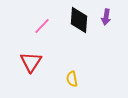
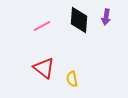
pink line: rotated 18 degrees clockwise
red triangle: moved 13 px right, 6 px down; rotated 25 degrees counterclockwise
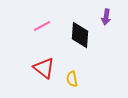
black diamond: moved 1 px right, 15 px down
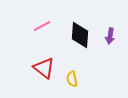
purple arrow: moved 4 px right, 19 px down
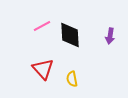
black diamond: moved 10 px left; rotated 8 degrees counterclockwise
red triangle: moved 1 px left, 1 px down; rotated 10 degrees clockwise
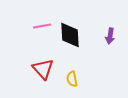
pink line: rotated 18 degrees clockwise
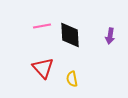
red triangle: moved 1 px up
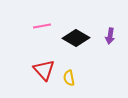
black diamond: moved 6 px right, 3 px down; rotated 56 degrees counterclockwise
red triangle: moved 1 px right, 2 px down
yellow semicircle: moved 3 px left, 1 px up
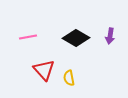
pink line: moved 14 px left, 11 px down
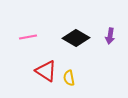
red triangle: moved 2 px right, 1 px down; rotated 15 degrees counterclockwise
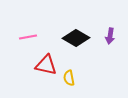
red triangle: moved 6 px up; rotated 20 degrees counterclockwise
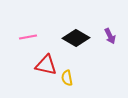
purple arrow: rotated 35 degrees counterclockwise
yellow semicircle: moved 2 px left
